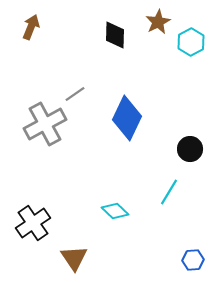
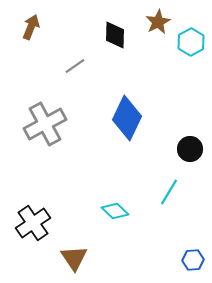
gray line: moved 28 px up
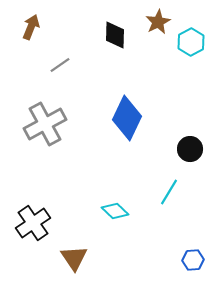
gray line: moved 15 px left, 1 px up
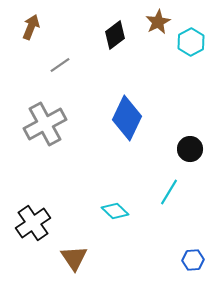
black diamond: rotated 52 degrees clockwise
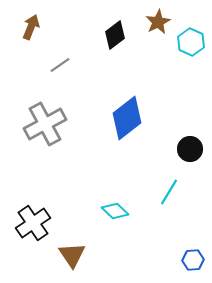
cyan hexagon: rotated 8 degrees counterclockwise
blue diamond: rotated 27 degrees clockwise
brown triangle: moved 2 px left, 3 px up
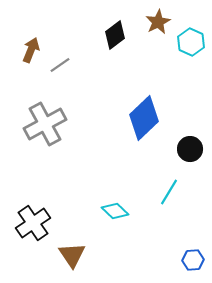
brown arrow: moved 23 px down
blue diamond: moved 17 px right; rotated 6 degrees counterclockwise
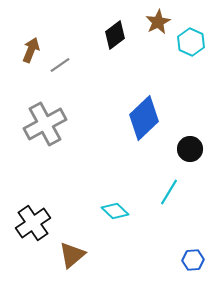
brown triangle: rotated 24 degrees clockwise
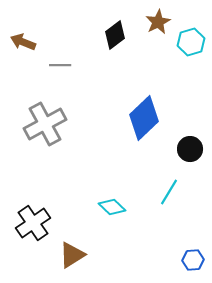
cyan hexagon: rotated 20 degrees clockwise
brown arrow: moved 8 px left, 8 px up; rotated 90 degrees counterclockwise
gray line: rotated 35 degrees clockwise
cyan diamond: moved 3 px left, 4 px up
brown triangle: rotated 8 degrees clockwise
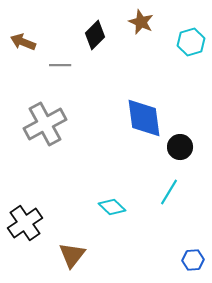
brown star: moved 17 px left; rotated 20 degrees counterclockwise
black diamond: moved 20 px left; rotated 8 degrees counterclockwise
blue diamond: rotated 54 degrees counterclockwise
black circle: moved 10 px left, 2 px up
black cross: moved 8 px left
brown triangle: rotated 20 degrees counterclockwise
